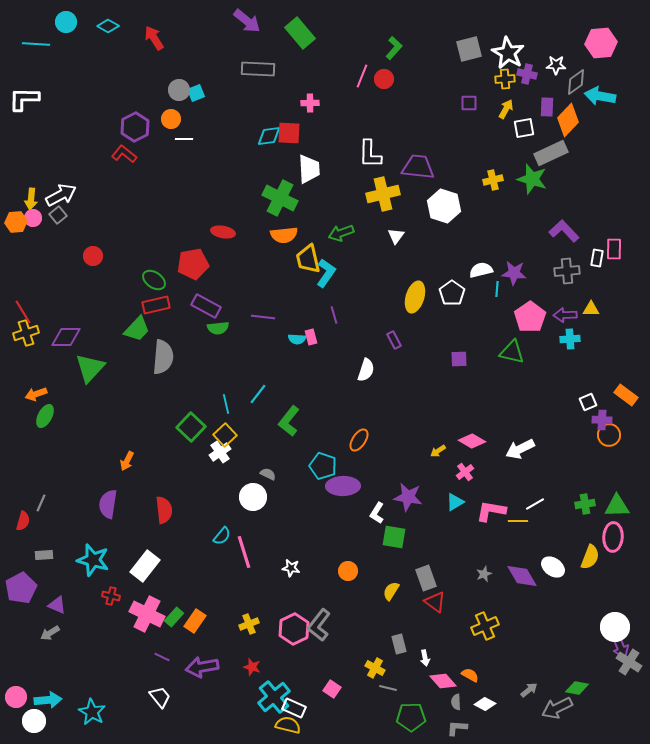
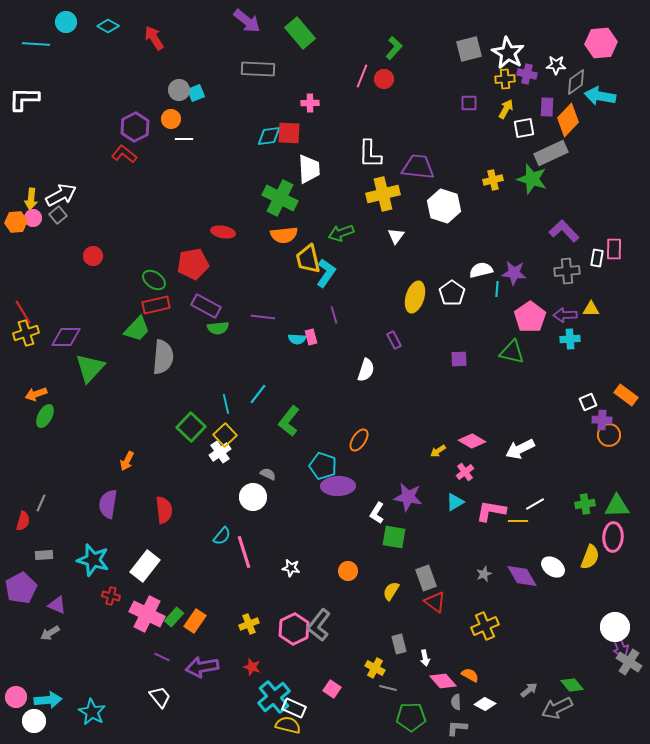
purple ellipse at (343, 486): moved 5 px left
green diamond at (577, 688): moved 5 px left, 3 px up; rotated 40 degrees clockwise
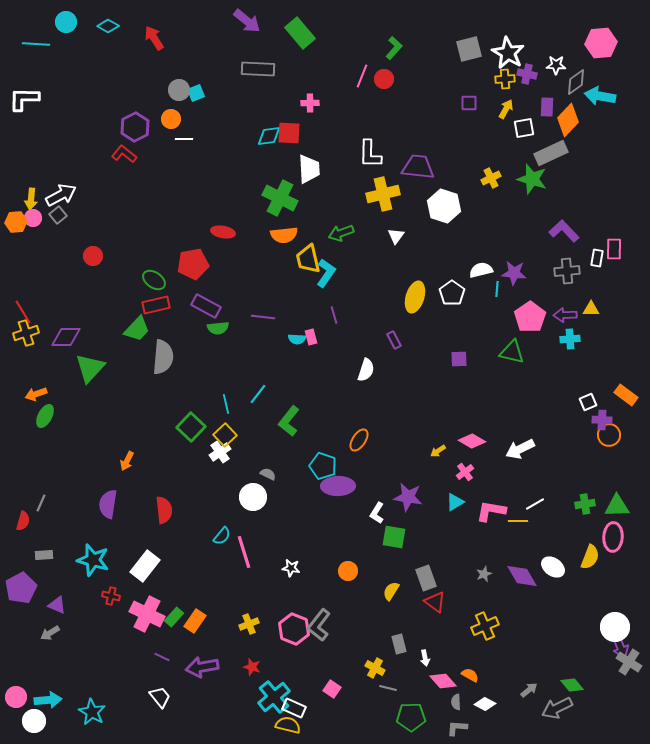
yellow cross at (493, 180): moved 2 px left, 2 px up; rotated 12 degrees counterclockwise
pink hexagon at (294, 629): rotated 12 degrees counterclockwise
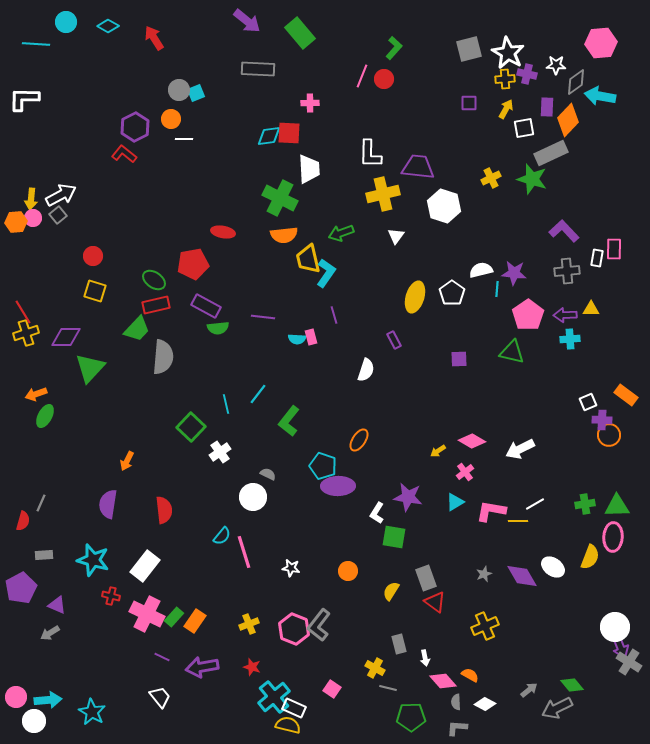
pink pentagon at (530, 317): moved 2 px left, 2 px up
yellow square at (225, 435): moved 130 px left, 144 px up; rotated 30 degrees counterclockwise
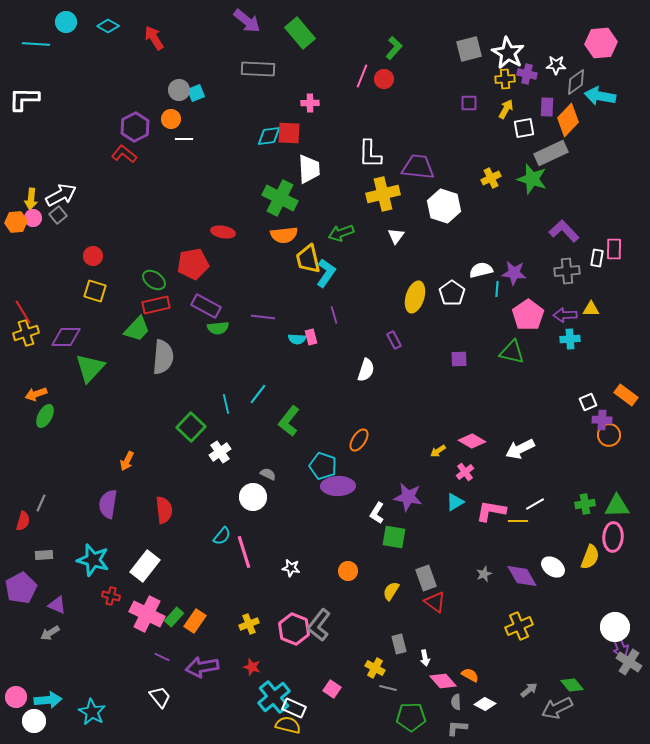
yellow cross at (485, 626): moved 34 px right
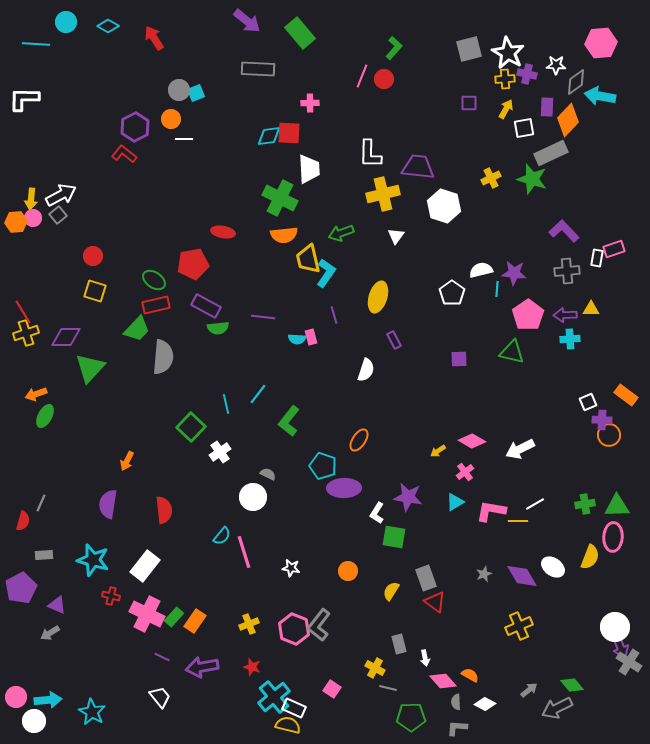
pink rectangle at (614, 249): rotated 70 degrees clockwise
yellow ellipse at (415, 297): moved 37 px left
purple ellipse at (338, 486): moved 6 px right, 2 px down
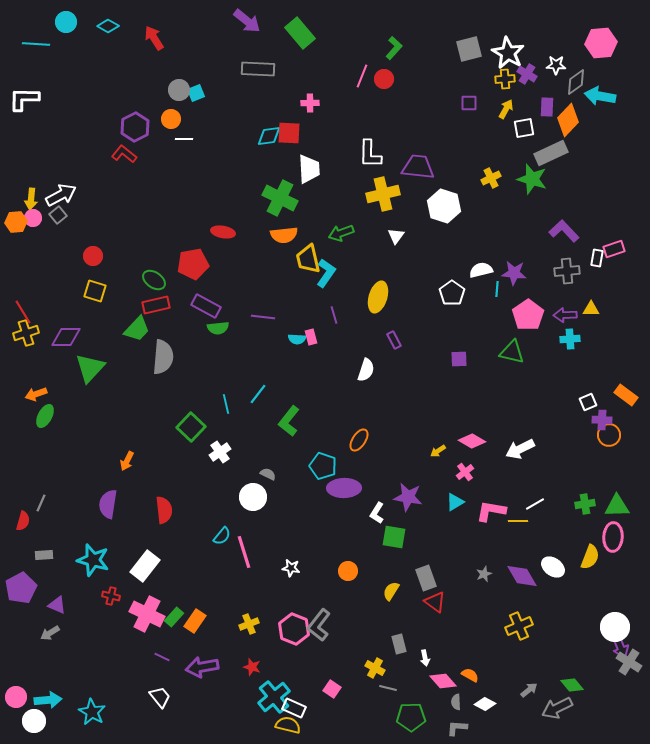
purple cross at (527, 74): rotated 18 degrees clockwise
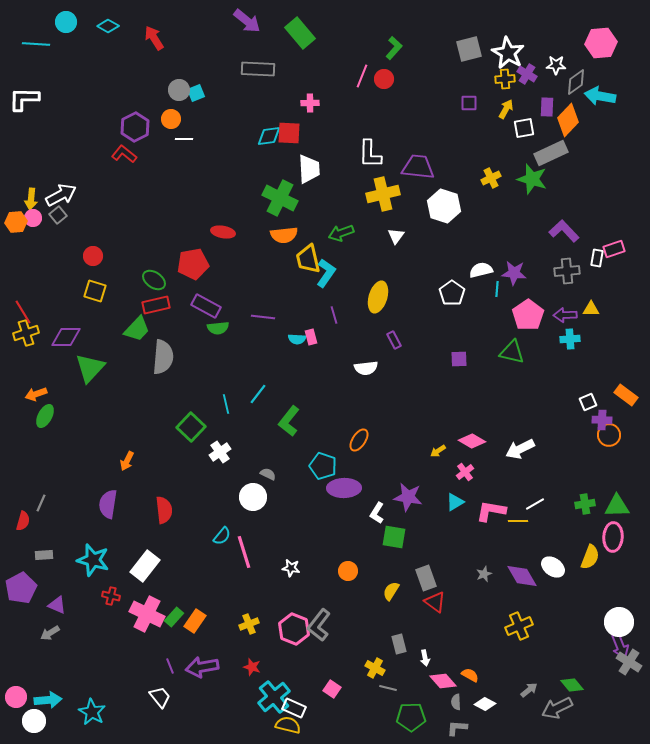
white semicircle at (366, 370): moved 2 px up; rotated 65 degrees clockwise
white circle at (615, 627): moved 4 px right, 5 px up
purple line at (162, 657): moved 8 px right, 9 px down; rotated 42 degrees clockwise
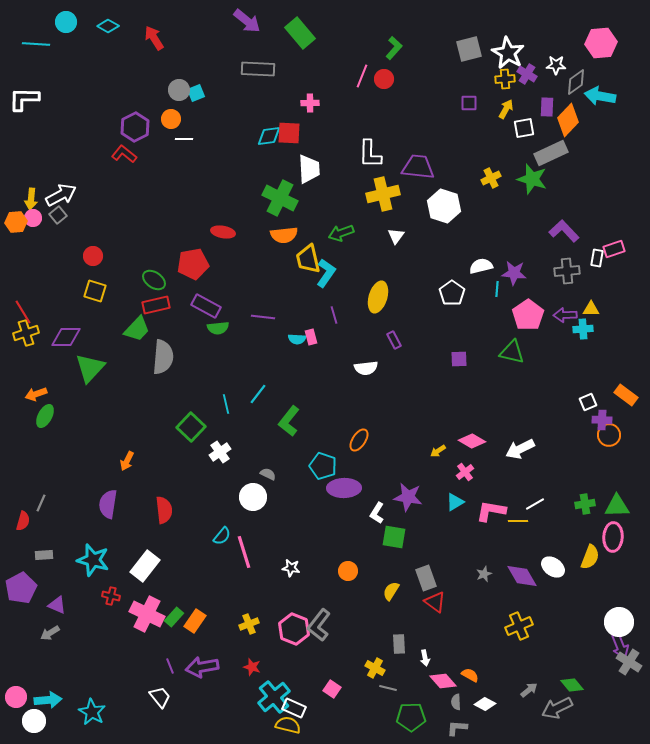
white semicircle at (481, 270): moved 4 px up
cyan cross at (570, 339): moved 13 px right, 10 px up
gray rectangle at (399, 644): rotated 12 degrees clockwise
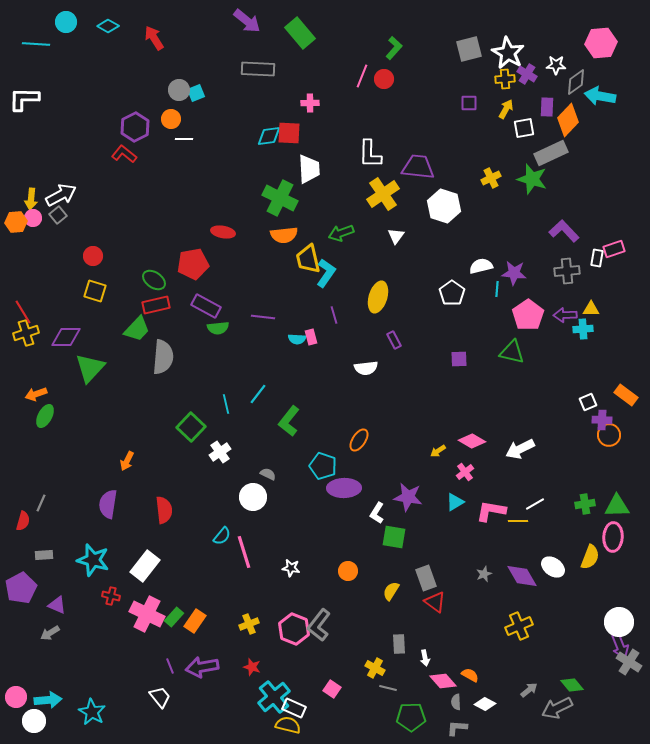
yellow cross at (383, 194): rotated 20 degrees counterclockwise
